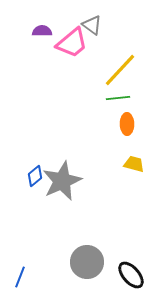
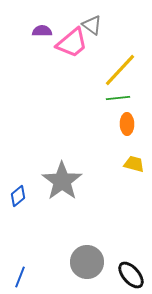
blue diamond: moved 17 px left, 20 px down
gray star: rotated 12 degrees counterclockwise
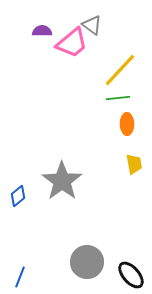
yellow trapezoid: rotated 65 degrees clockwise
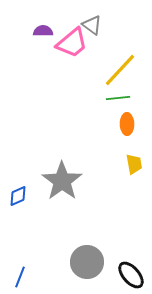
purple semicircle: moved 1 px right
blue diamond: rotated 15 degrees clockwise
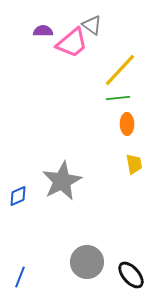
gray star: rotated 9 degrees clockwise
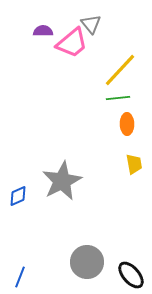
gray triangle: moved 1 px left, 1 px up; rotated 15 degrees clockwise
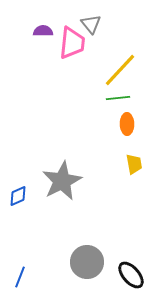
pink trapezoid: rotated 44 degrees counterclockwise
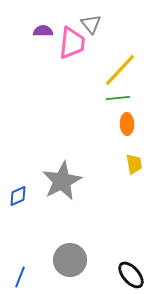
gray circle: moved 17 px left, 2 px up
